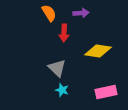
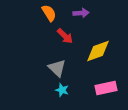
red arrow: moved 1 px right, 3 px down; rotated 48 degrees counterclockwise
yellow diamond: rotated 28 degrees counterclockwise
pink rectangle: moved 4 px up
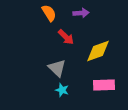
red arrow: moved 1 px right, 1 px down
pink rectangle: moved 2 px left, 3 px up; rotated 10 degrees clockwise
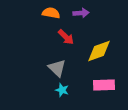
orange semicircle: moved 2 px right; rotated 48 degrees counterclockwise
yellow diamond: moved 1 px right
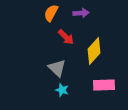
orange semicircle: rotated 72 degrees counterclockwise
yellow diamond: moved 5 px left; rotated 28 degrees counterclockwise
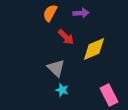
orange semicircle: moved 1 px left
yellow diamond: moved 2 px up; rotated 24 degrees clockwise
gray triangle: moved 1 px left
pink rectangle: moved 5 px right, 10 px down; rotated 65 degrees clockwise
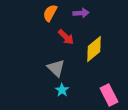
yellow diamond: rotated 16 degrees counterclockwise
cyan star: rotated 16 degrees clockwise
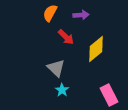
purple arrow: moved 2 px down
yellow diamond: moved 2 px right
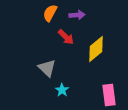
purple arrow: moved 4 px left
gray triangle: moved 9 px left
pink rectangle: rotated 20 degrees clockwise
